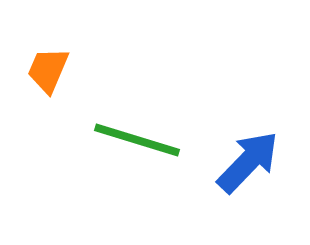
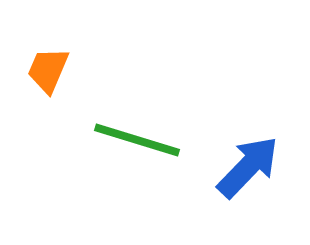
blue arrow: moved 5 px down
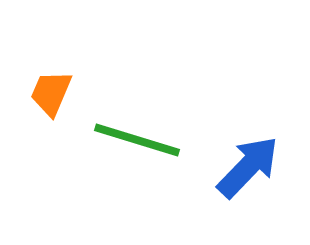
orange trapezoid: moved 3 px right, 23 px down
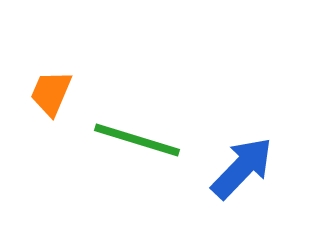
blue arrow: moved 6 px left, 1 px down
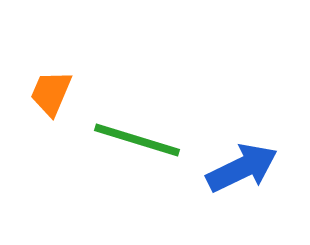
blue arrow: rotated 20 degrees clockwise
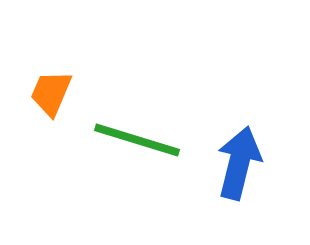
blue arrow: moved 3 px left, 5 px up; rotated 50 degrees counterclockwise
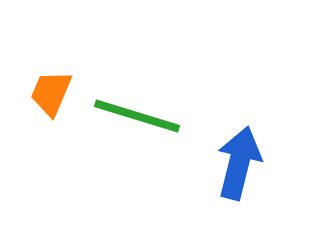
green line: moved 24 px up
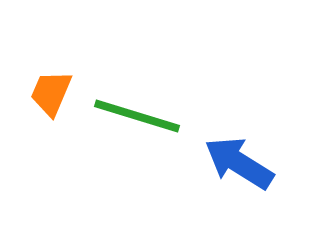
blue arrow: rotated 72 degrees counterclockwise
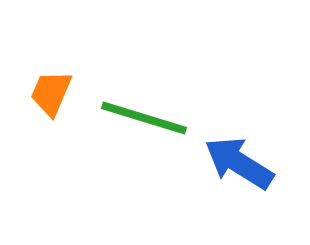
green line: moved 7 px right, 2 px down
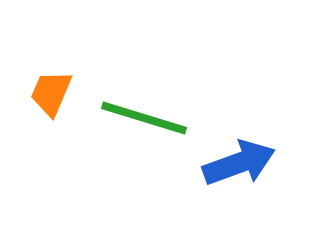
blue arrow: rotated 128 degrees clockwise
